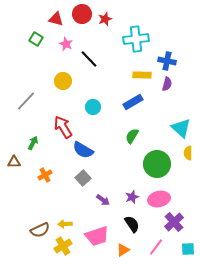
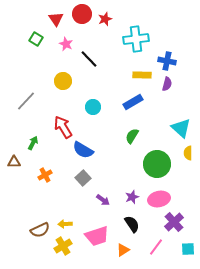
red triangle: rotated 42 degrees clockwise
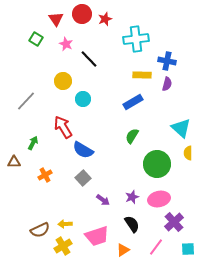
cyan circle: moved 10 px left, 8 px up
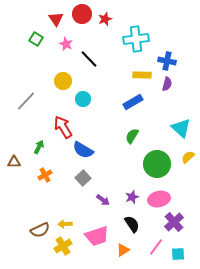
green arrow: moved 6 px right, 4 px down
yellow semicircle: moved 4 px down; rotated 48 degrees clockwise
cyan square: moved 10 px left, 5 px down
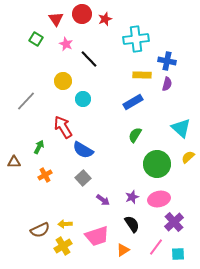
green semicircle: moved 3 px right, 1 px up
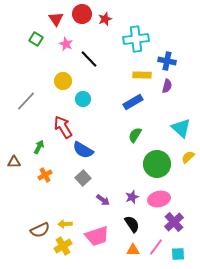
purple semicircle: moved 2 px down
orange triangle: moved 10 px right; rotated 32 degrees clockwise
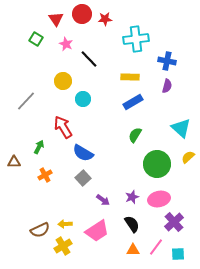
red star: rotated 16 degrees clockwise
yellow rectangle: moved 12 px left, 2 px down
blue semicircle: moved 3 px down
pink trapezoid: moved 5 px up; rotated 15 degrees counterclockwise
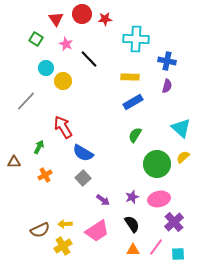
cyan cross: rotated 10 degrees clockwise
cyan circle: moved 37 px left, 31 px up
yellow semicircle: moved 5 px left
